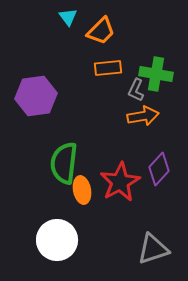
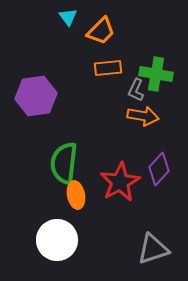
orange arrow: rotated 20 degrees clockwise
orange ellipse: moved 6 px left, 5 px down
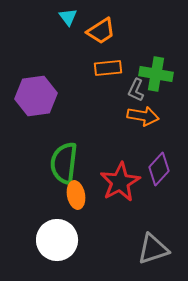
orange trapezoid: rotated 12 degrees clockwise
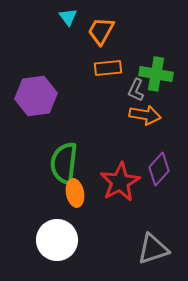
orange trapezoid: rotated 152 degrees clockwise
orange arrow: moved 2 px right, 1 px up
orange ellipse: moved 1 px left, 2 px up
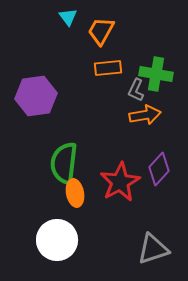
orange arrow: rotated 20 degrees counterclockwise
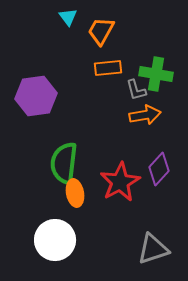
gray L-shape: rotated 40 degrees counterclockwise
white circle: moved 2 px left
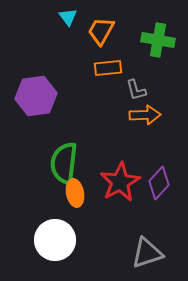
green cross: moved 2 px right, 34 px up
orange arrow: rotated 8 degrees clockwise
purple diamond: moved 14 px down
gray triangle: moved 6 px left, 4 px down
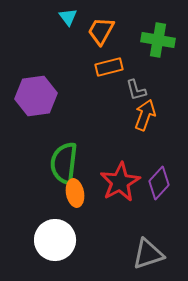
orange rectangle: moved 1 px right, 1 px up; rotated 8 degrees counterclockwise
orange arrow: rotated 68 degrees counterclockwise
gray triangle: moved 1 px right, 1 px down
